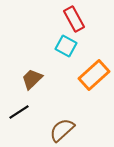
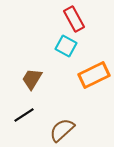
orange rectangle: rotated 16 degrees clockwise
brown trapezoid: rotated 15 degrees counterclockwise
black line: moved 5 px right, 3 px down
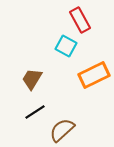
red rectangle: moved 6 px right, 1 px down
black line: moved 11 px right, 3 px up
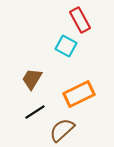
orange rectangle: moved 15 px left, 19 px down
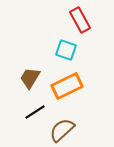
cyan square: moved 4 px down; rotated 10 degrees counterclockwise
brown trapezoid: moved 2 px left, 1 px up
orange rectangle: moved 12 px left, 8 px up
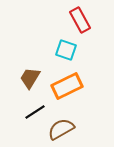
brown semicircle: moved 1 px left, 1 px up; rotated 12 degrees clockwise
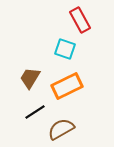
cyan square: moved 1 px left, 1 px up
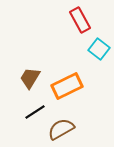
cyan square: moved 34 px right; rotated 20 degrees clockwise
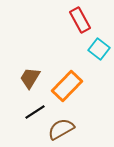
orange rectangle: rotated 20 degrees counterclockwise
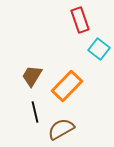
red rectangle: rotated 10 degrees clockwise
brown trapezoid: moved 2 px right, 2 px up
black line: rotated 70 degrees counterclockwise
